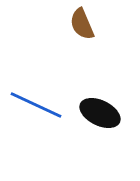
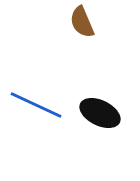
brown semicircle: moved 2 px up
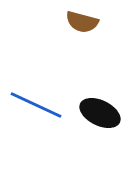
brown semicircle: rotated 52 degrees counterclockwise
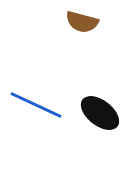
black ellipse: rotated 12 degrees clockwise
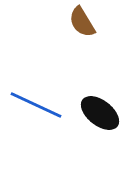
brown semicircle: rotated 44 degrees clockwise
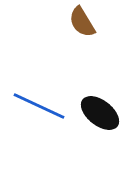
blue line: moved 3 px right, 1 px down
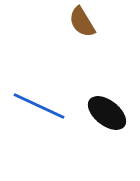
black ellipse: moved 7 px right
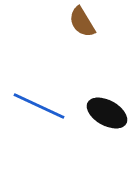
black ellipse: rotated 9 degrees counterclockwise
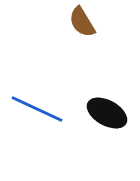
blue line: moved 2 px left, 3 px down
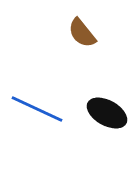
brown semicircle: moved 11 px down; rotated 8 degrees counterclockwise
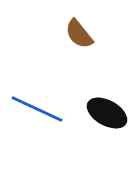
brown semicircle: moved 3 px left, 1 px down
